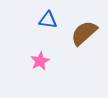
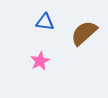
blue triangle: moved 3 px left, 2 px down
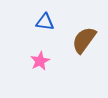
brown semicircle: moved 7 px down; rotated 12 degrees counterclockwise
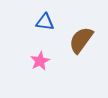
brown semicircle: moved 3 px left
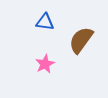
pink star: moved 5 px right, 3 px down
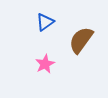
blue triangle: rotated 42 degrees counterclockwise
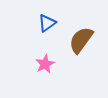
blue triangle: moved 2 px right, 1 px down
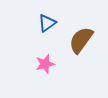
pink star: rotated 12 degrees clockwise
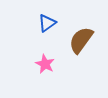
pink star: rotated 30 degrees counterclockwise
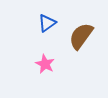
brown semicircle: moved 4 px up
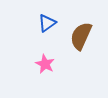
brown semicircle: rotated 12 degrees counterclockwise
